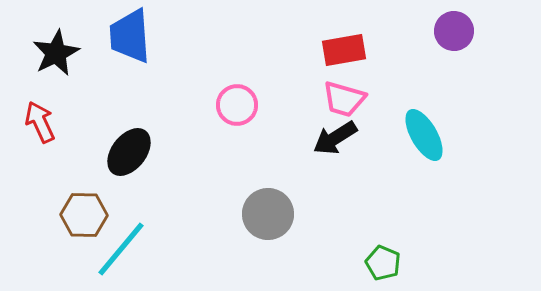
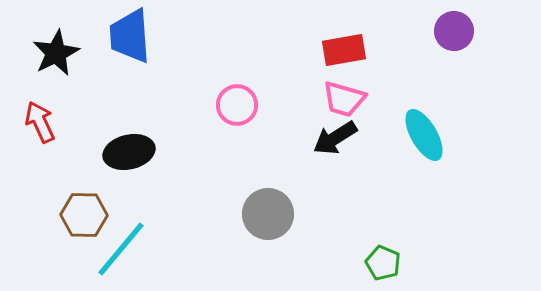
black ellipse: rotated 39 degrees clockwise
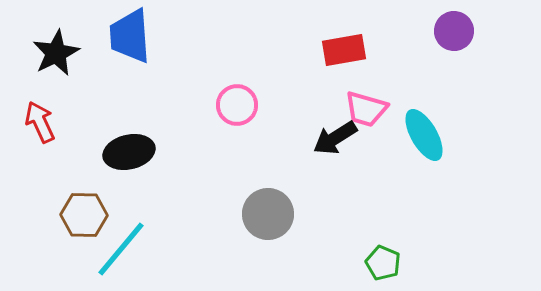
pink trapezoid: moved 22 px right, 10 px down
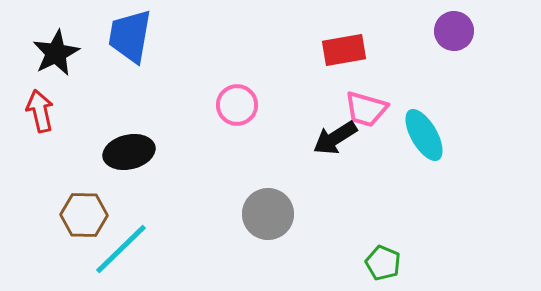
blue trapezoid: rotated 14 degrees clockwise
red arrow: moved 11 px up; rotated 12 degrees clockwise
cyan line: rotated 6 degrees clockwise
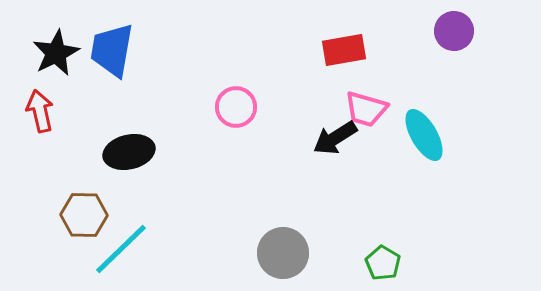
blue trapezoid: moved 18 px left, 14 px down
pink circle: moved 1 px left, 2 px down
gray circle: moved 15 px right, 39 px down
green pentagon: rotated 8 degrees clockwise
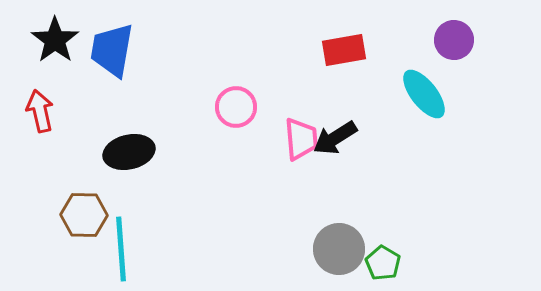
purple circle: moved 9 px down
black star: moved 1 px left, 13 px up; rotated 9 degrees counterclockwise
pink trapezoid: moved 65 px left, 30 px down; rotated 111 degrees counterclockwise
cyan ellipse: moved 41 px up; rotated 8 degrees counterclockwise
cyan line: rotated 50 degrees counterclockwise
gray circle: moved 56 px right, 4 px up
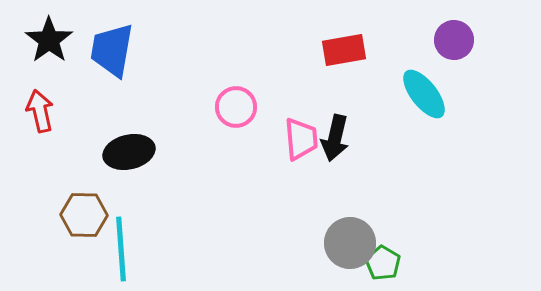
black star: moved 6 px left
black arrow: rotated 45 degrees counterclockwise
gray circle: moved 11 px right, 6 px up
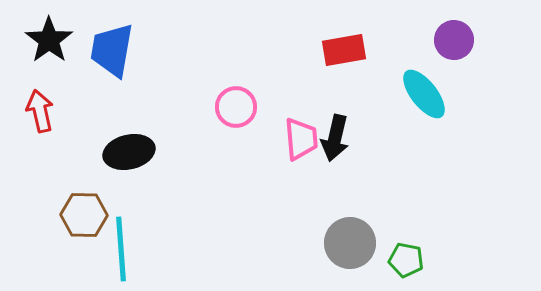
green pentagon: moved 23 px right, 3 px up; rotated 20 degrees counterclockwise
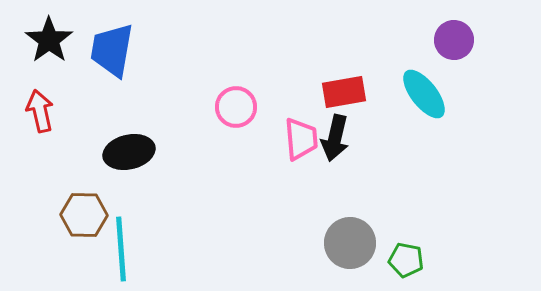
red rectangle: moved 42 px down
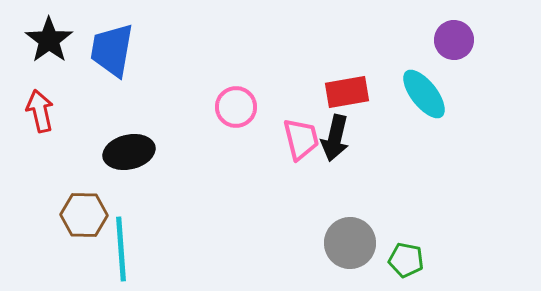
red rectangle: moved 3 px right
pink trapezoid: rotated 9 degrees counterclockwise
